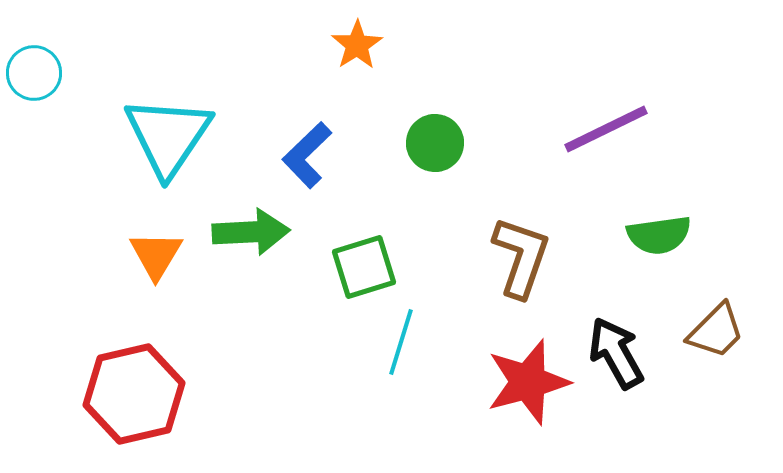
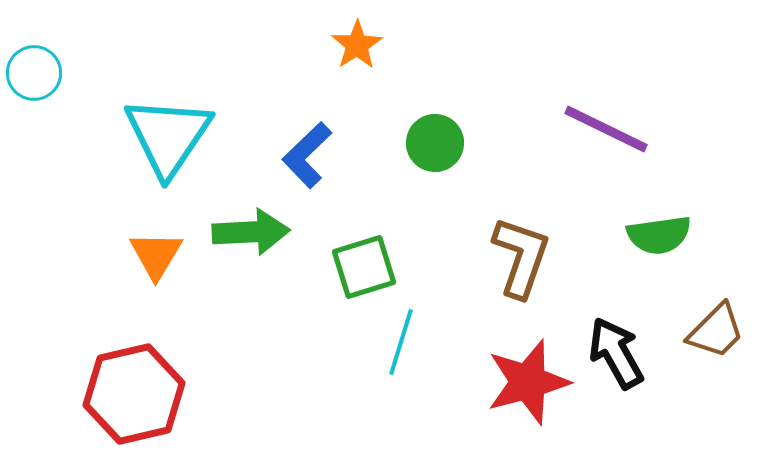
purple line: rotated 52 degrees clockwise
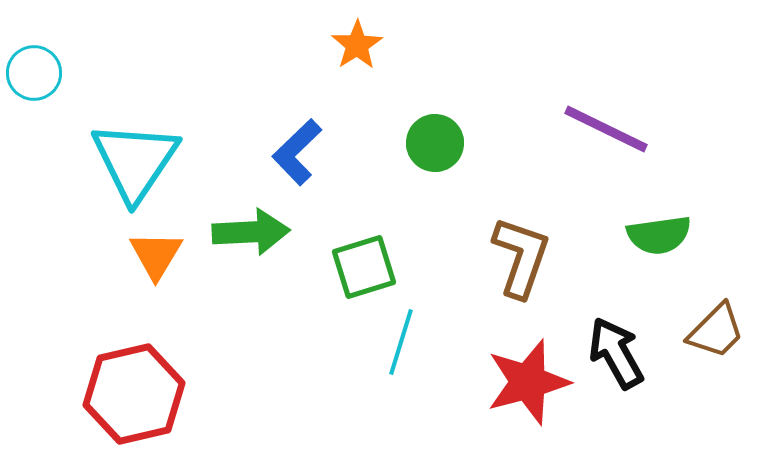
cyan triangle: moved 33 px left, 25 px down
blue L-shape: moved 10 px left, 3 px up
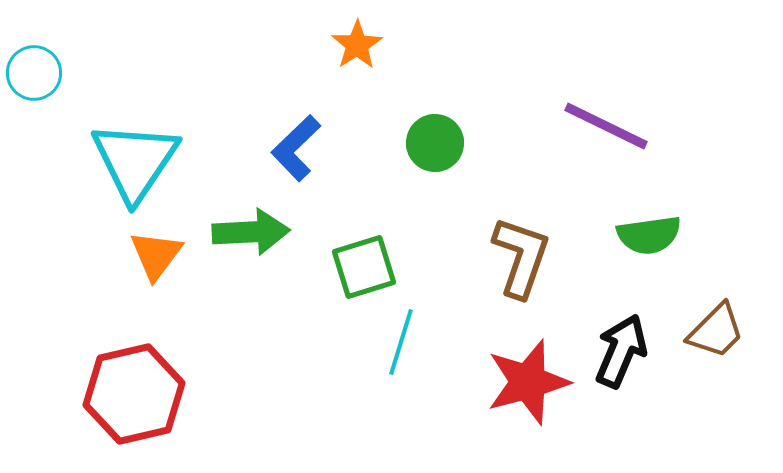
purple line: moved 3 px up
blue L-shape: moved 1 px left, 4 px up
green semicircle: moved 10 px left
orange triangle: rotated 6 degrees clockwise
black arrow: moved 5 px right, 2 px up; rotated 52 degrees clockwise
